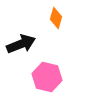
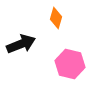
pink hexagon: moved 23 px right, 13 px up
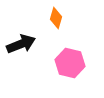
pink hexagon: moved 1 px up
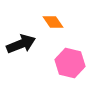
orange diamond: moved 3 px left, 4 px down; rotated 50 degrees counterclockwise
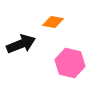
orange diamond: rotated 45 degrees counterclockwise
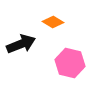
orange diamond: rotated 20 degrees clockwise
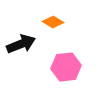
pink hexagon: moved 4 px left, 4 px down; rotated 20 degrees counterclockwise
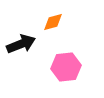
orange diamond: rotated 45 degrees counterclockwise
